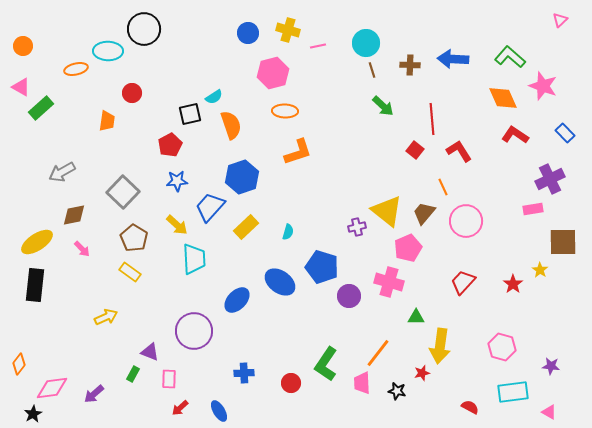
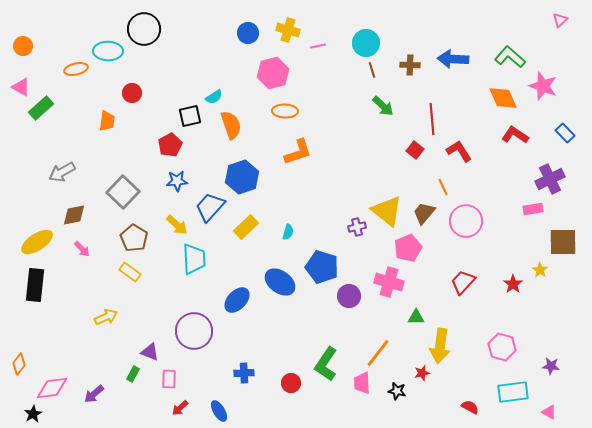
black square at (190, 114): moved 2 px down
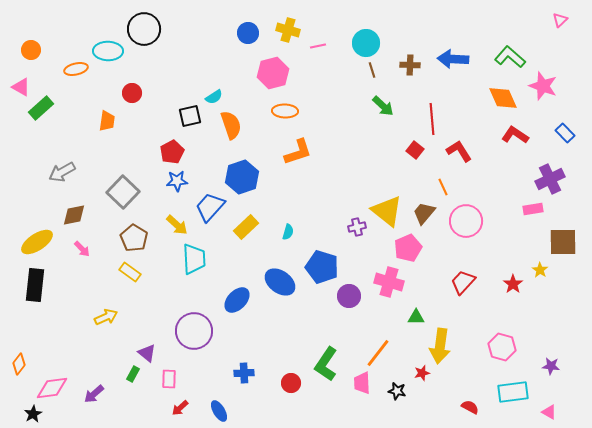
orange circle at (23, 46): moved 8 px right, 4 px down
red pentagon at (170, 145): moved 2 px right, 7 px down
purple triangle at (150, 352): moved 3 px left, 1 px down; rotated 18 degrees clockwise
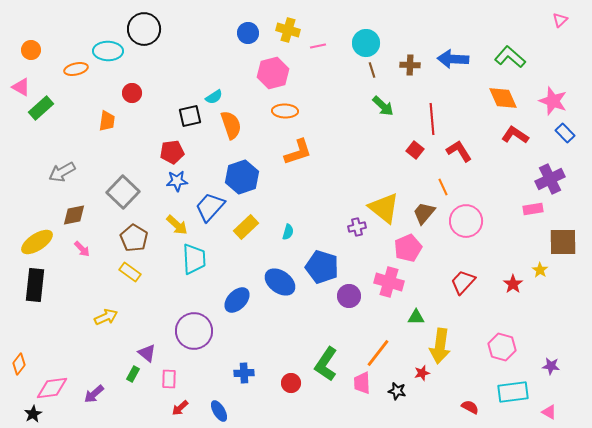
pink star at (543, 86): moved 10 px right, 15 px down
red pentagon at (172, 152): rotated 20 degrees clockwise
yellow triangle at (387, 211): moved 3 px left, 3 px up
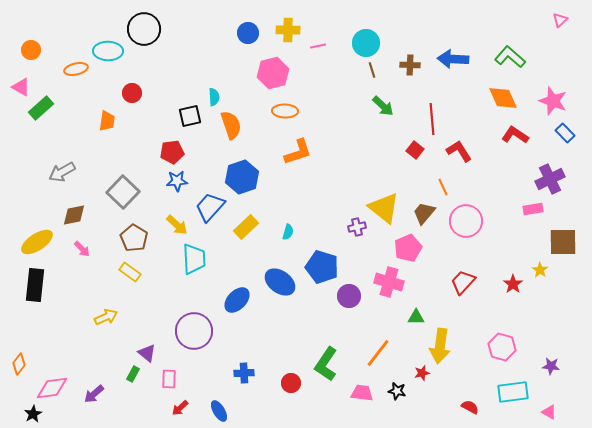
yellow cross at (288, 30): rotated 15 degrees counterclockwise
cyan semicircle at (214, 97): rotated 60 degrees counterclockwise
pink trapezoid at (362, 383): moved 10 px down; rotated 100 degrees clockwise
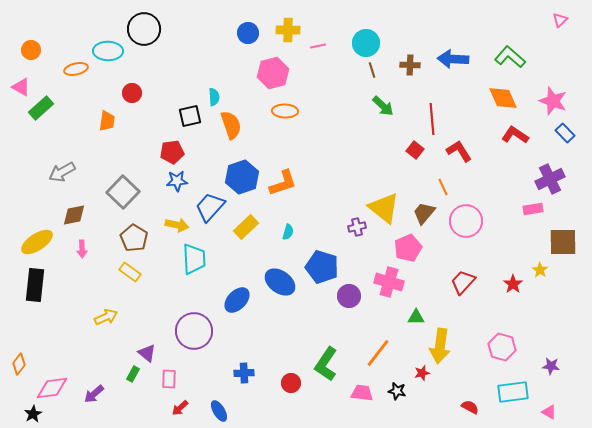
orange L-shape at (298, 152): moved 15 px left, 31 px down
yellow arrow at (177, 225): rotated 30 degrees counterclockwise
pink arrow at (82, 249): rotated 42 degrees clockwise
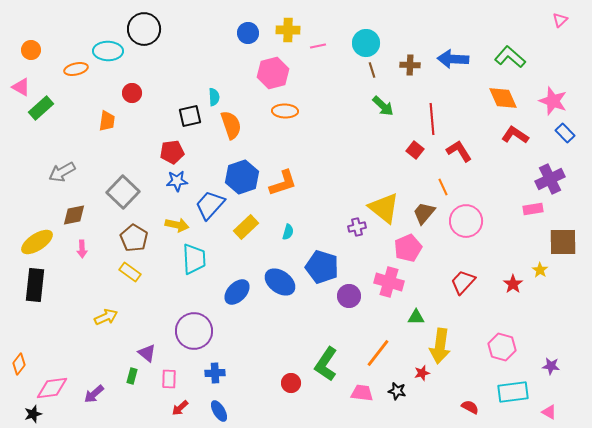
blue trapezoid at (210, 207): moved 2 px up
blue ellipse at (237, 300): moved 8 px up
blue cross at (244, 373): moved 29 px left
green rectangle at (133, 374): moved 1 px left, 2 px down; rotated 14 degrees counterclockwise
black star at (33, 414): rotated 12 degrees clockwise
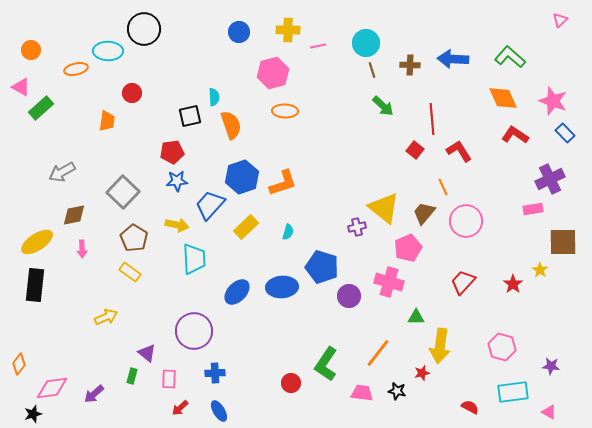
blue circle at (248, 33): moved 9 px left, 1 px up
blue ellipse at (280, 282): moved 2 px right, 5 px down; rotated 40 degrees counterclockwise
